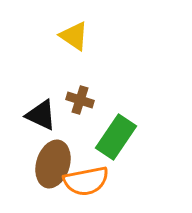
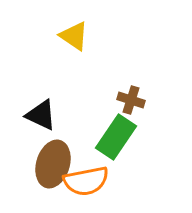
brown cross: moved 51 px right
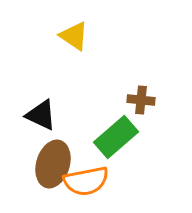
brown cross: moved 10 px right; rotated 12 degrees counterclockwise
green rectangle: rotated 15 degrees clockwise
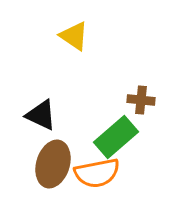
orange semicircle: moved 11 px right, 8 px up
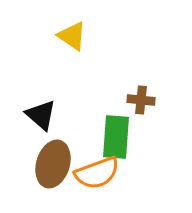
yellow triangle: moved 2 px left
black triangle: rotated 16 degrees clockwise
green rectangle: rotated 45 degrees counterclockwise
orange semicircle: rotated 9 degrees counterclockwise
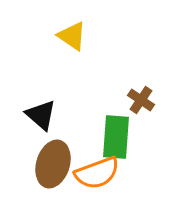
brown cross: rotated 28 degrees clockwise
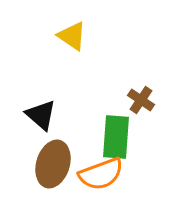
orange semicircle: moved 4 px right, 1 px down
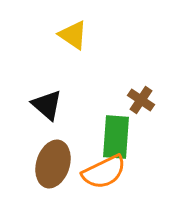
yellow triangle: moved 1 px right, 1 px up
black triangle: moved 6 px right, 10 px up
orange semicircle: moved 3 px right, 2 px up; rotated 6 degrees counterclockwise
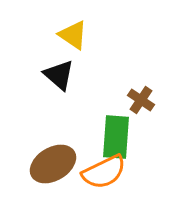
black triangle: moved 12 px right, 30 px up
brown ellipse: rotated 42 degrees clockwise
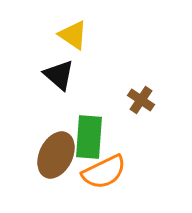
green rectangle: moved 27 px left
brown ellipse: moved 3 px right, 9 px up; rotated 33 degrees counterclockwise
